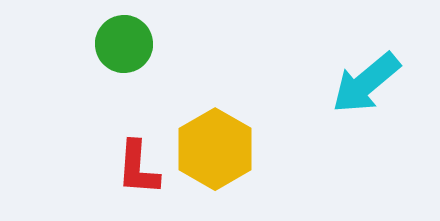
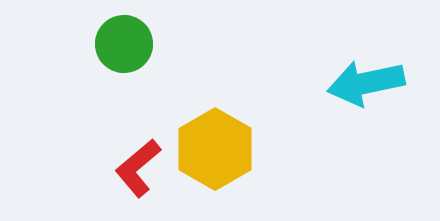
cyan arrow: rotated 28 degrees clockwise
red L-shape: rotated 46 degrees clockwise
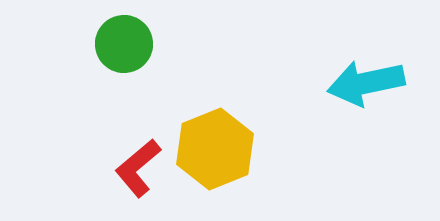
yellow hexagon: rotated 8 degrees clockwise
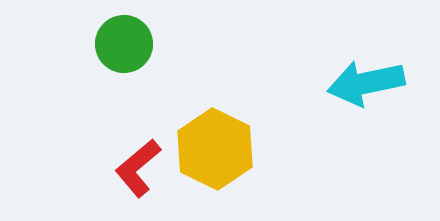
yellow hexagon: rotated 12 degrees counterclockwise
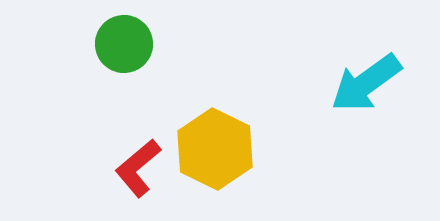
cyan arrow: rotated 24 degrees counterclockwise
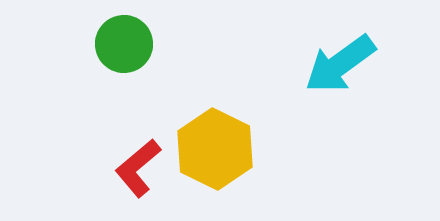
cyan arrow: moved 26 px left, 19 px up
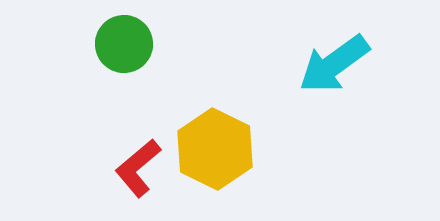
cyan arrow: moved 6 px left
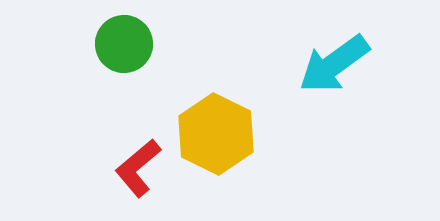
yellow hexagon: moved 1 px right, 15 px up
